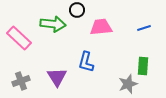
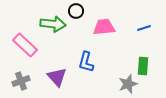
black circle: moved 1 px left, 1 px down
pink trapezoid: moved 3 px right
pink rectangle: moved 6 px right, 7 px down
purple triangle: rotated 10 degrees counterclockwise
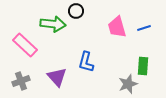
pink trapezoid: moved 13 px right; rotated 100 degrees counterclockwise
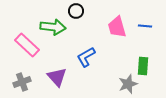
green arrow: moved 3 px down
blue line: moved 1 px right, 2 px up; rotated 24 degrees clockwise
pink rectangle: moved 2 px right
blue L-shape: moved 5 px up; rotated 45 degrees clockwise
gray cross: moved 1 px right, 1 px down
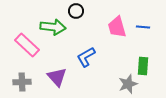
blue line: moved 2 px left, 1 px down
gray cross: rotated 18 degrees clockwise
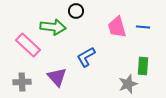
pink rectangle: moved 1 px right
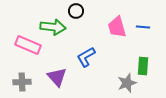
pink rectangle: rotated 20 degrees counterclockwise
gray star: moved 1 px left, 1 px up
